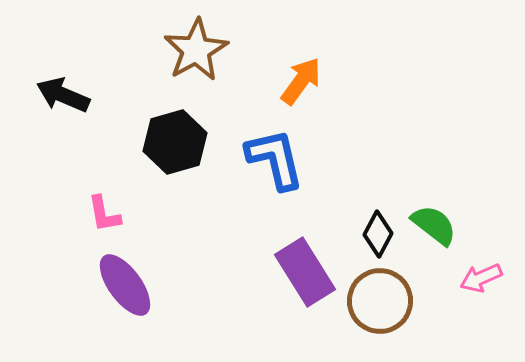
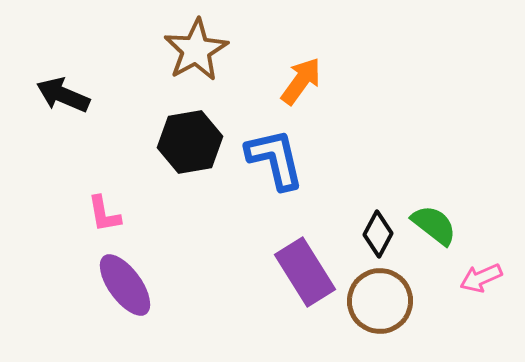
black hexagon: moved 15 px right; rotated 6 degrees clockwise
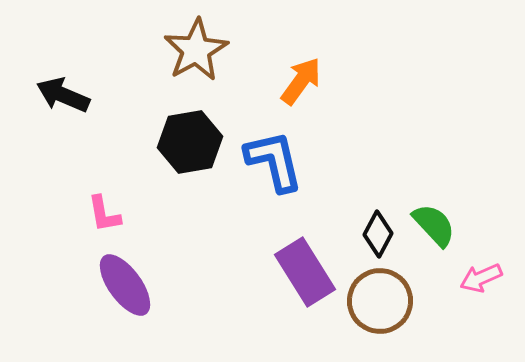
blue L-shape: moved 1 px left, 2 px down
green semicircle: rotated 9 degrees clockwise
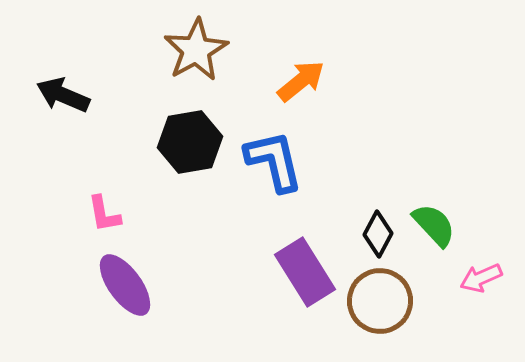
orange arrow: rotated 15 degrees clockwise
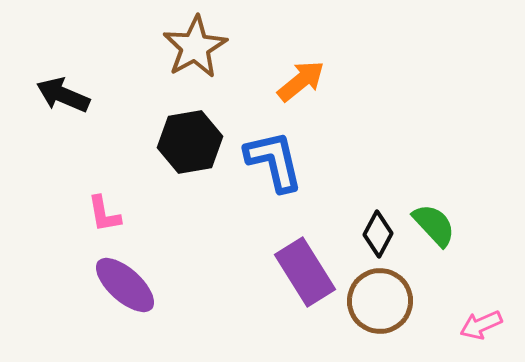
brown star: moved 1 px left, 3 px up
pink arrow: moved 47 px down
purple ellipse: rotated 12 degrees counterclockwise
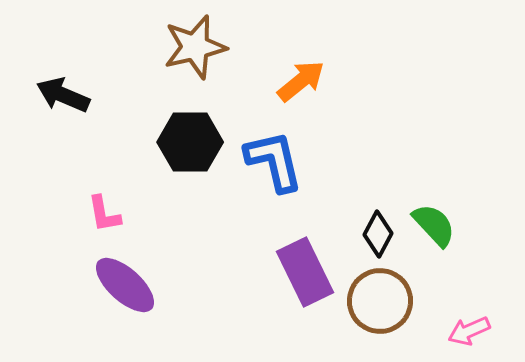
brown star: rotated 16 degrees clockwise
black hexagon: rotated 10 degrees clockwise
purple rectangle: rotated 6 degrees clockwise
pink arrow: moved 12 px left, 6 px down
